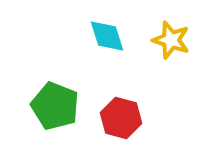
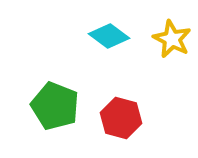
cyan diamond: moved 2 px right; rotated 36 degrees counterclockwise
yellow star: moved 1 px right, 1 px up; rotated 9 degrees clockwise
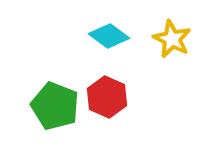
red hexagon: moved 14 px left, 21 px up; rotated 9 degrees clockwise
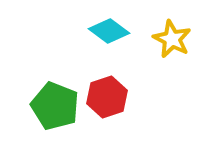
cyan diamond: moved 5 px up
red hexagon: rotated 18 degrees clockwise
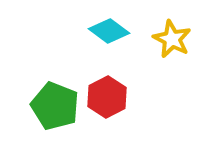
red hexagon: rotated 9 degrees counterclockwise
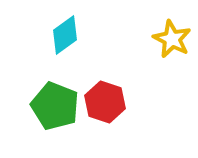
cyan diamond: moved 44 px left, 4 px down; rotated 72 degrees counterclockwise
red hexagon: moved 2 px left, 5 px down; rotated 15 degrees counterclockwise
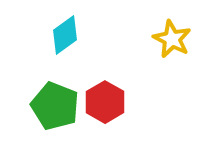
red hexagon: rotated 12 degrees clockwise
